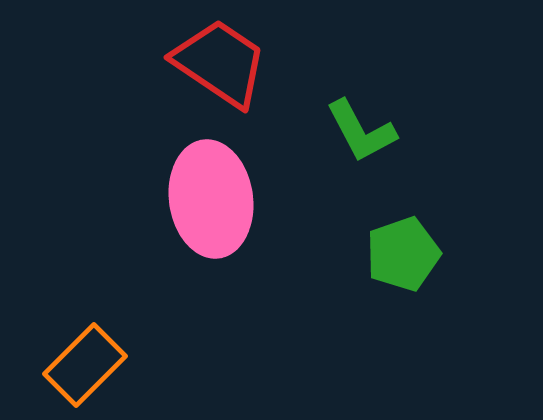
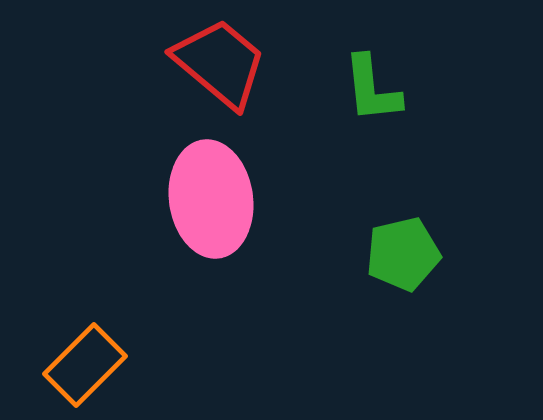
red trapezoid: rotated 6 degrees clockwise
green L-shape: moved 11 px right, 42 px up; rotated 22 degrees clockwise
green pentagon: rotated 6 degrees clockwise
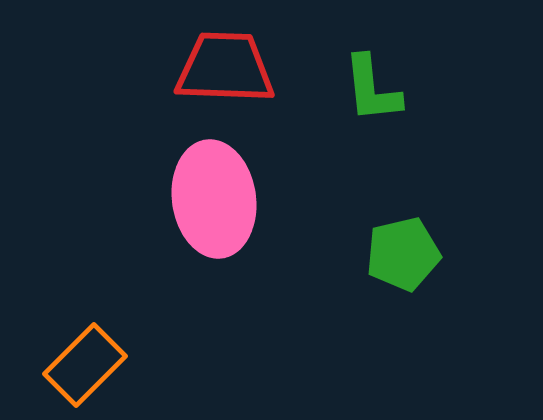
red trapezoid: moved 5 px right, 5 px down; rotated 38 degrees counterclockwise
pink ellipse: moved 3 px right
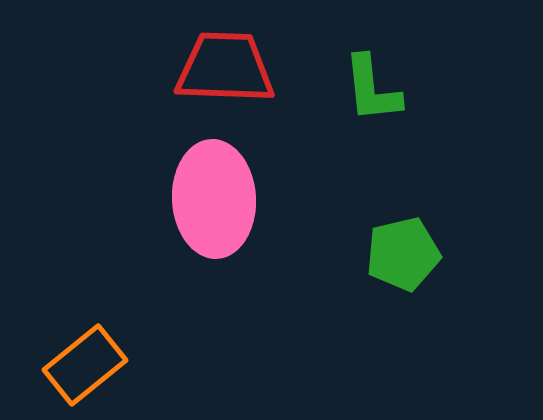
pink ellipse: rotated 5 degrees clockwise
orange rectangle: rotated 6 degrees clockwise
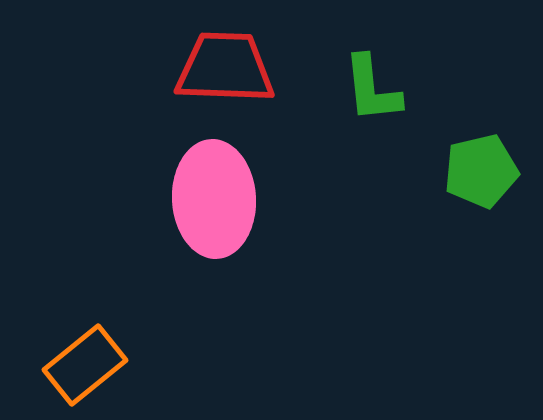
green pentagon: moved 78 px right, 83 px up
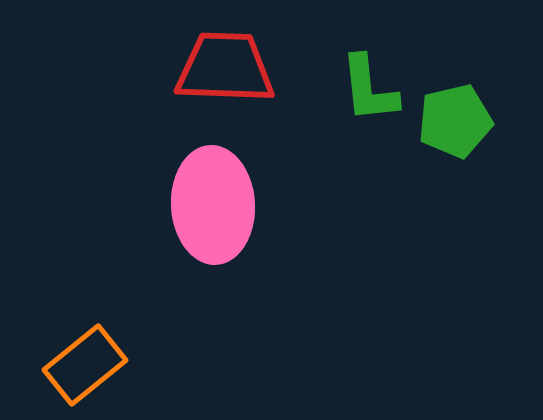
green L-shape: moved 3 px left
green pentagon: moved 26 px left, 50 px up
pink ellipse: moved 1 px left, 6 px down
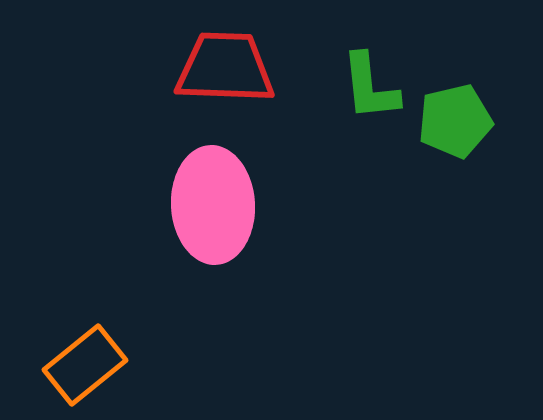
green L-shape: moved 1 px right, 2 px up
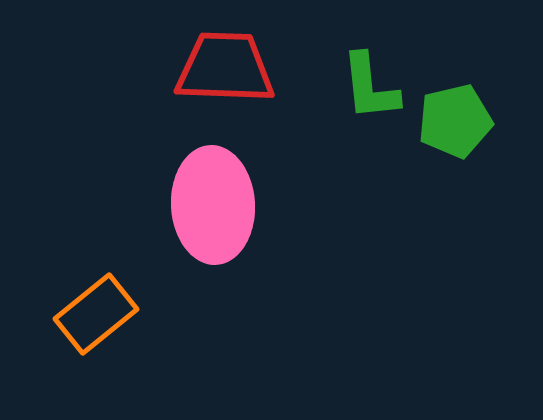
orange rectangle: moved 11 px right, 51 px up
